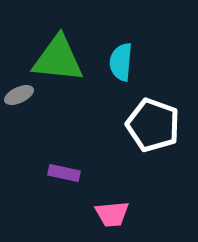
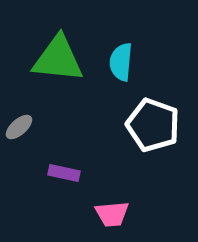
gray ellipse: moved 32 px down; rotated 16 degrees counterclockwise
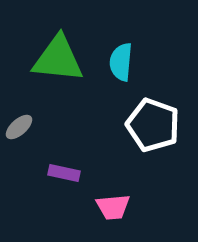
pink trapezoid: moved 1 px right, 7 px up
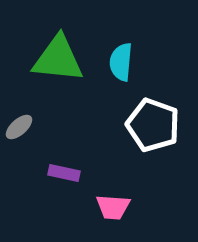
pink trapezoid: rotated 9 degrees clockwise
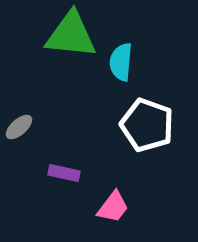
green triangle: moved 13 px right, 24 px up
white pentagon: moved 6 px left
pink trapezoid: rotated 57 degrees counterclockwise
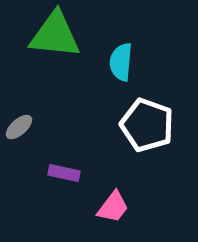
green triangle: moved 16 px left
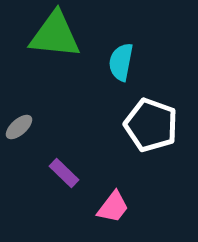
cyan semicircle: rotated 6 degrees clockwise
white pentagon: moved 4 px right
purple rectangle: rotated 32 degrees clockwise
